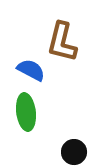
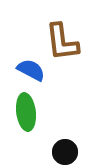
brown L-shape: rotated 21 degrees counterclockwise
black circle: moved 9 px left
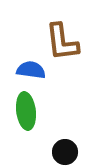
blue semicircle: rotated 20 degrees counterclockwise
green ellipse: moved 1 px up
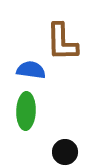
brown L-shape: rotated 6 degrees clockwise
green ellipse: rotated 9 degrees clockwise
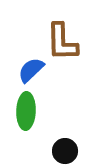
blue semicircle: rotated 52 degrees counterclockwise
black circle: moved 1 px up
